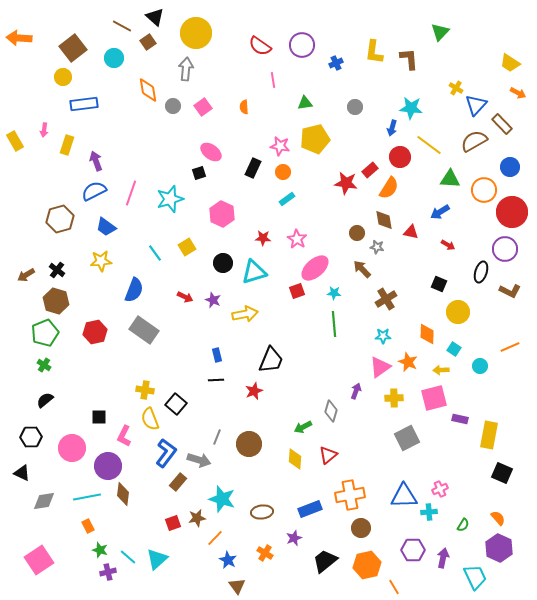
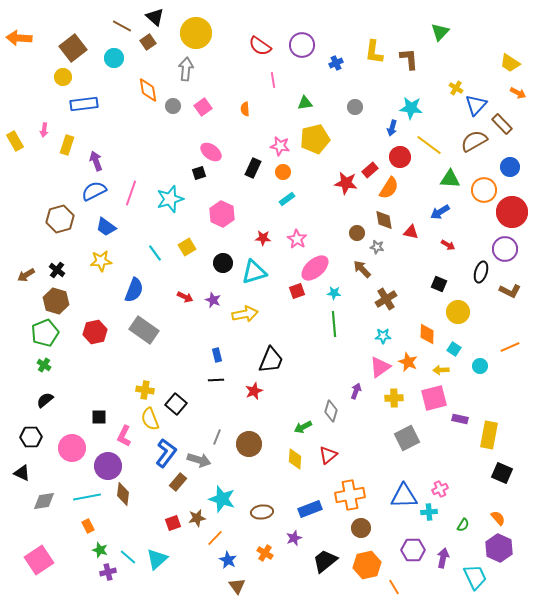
orange semicircle at (244, 107): moved 1 px right, 2 px down
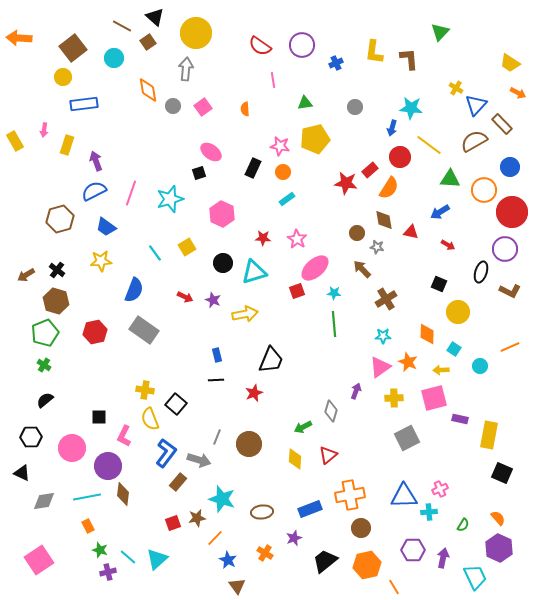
red star at (254, 391): moved 2 px down
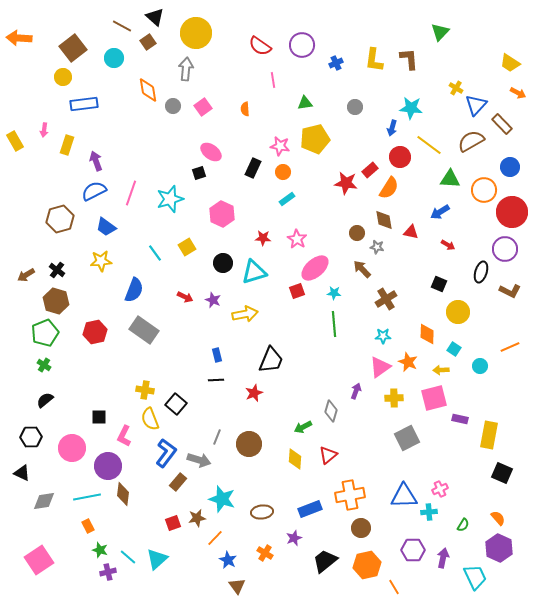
yellow L-shape at (374, 52): moved 8 px down
brown semicircle at (474, 141): moved 3 px left
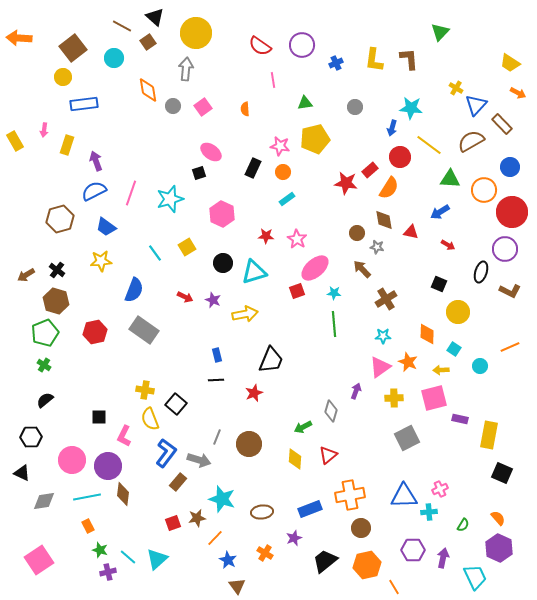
red star at (263, 238): moved 3 px right, 2 px up
pink circle at (72, 448): moved 12 px down
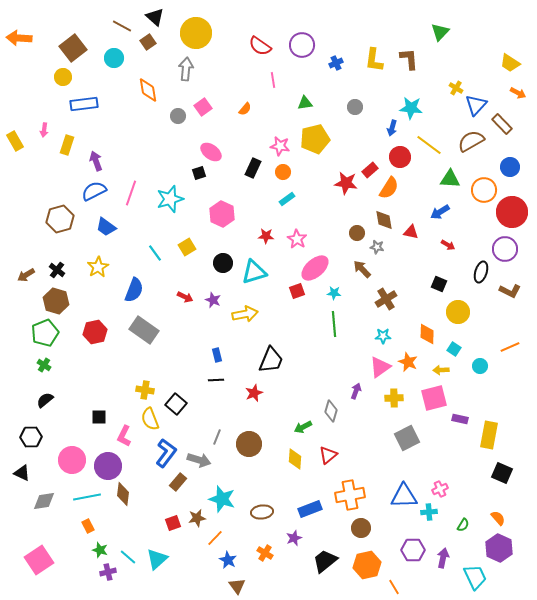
gray circle at (173, 106): moved 5 px right, 10 px down
orange semicircle at (245, 109): rotated 136 degrees counterclockwise
yellow star at (101, 261): moved 3 px left, 6 px down; rotated 25 degrees counterclockwise
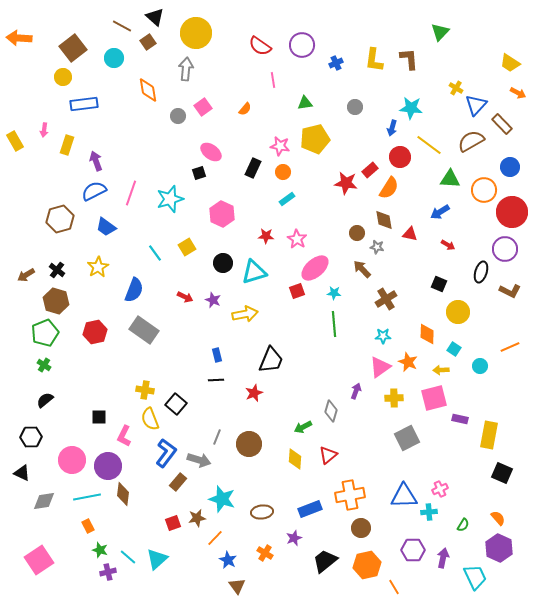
red triangle at (411, 232): moved 1 px left, 2 px down
